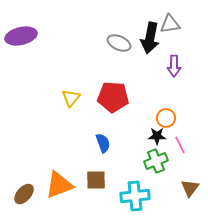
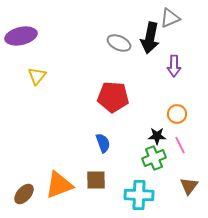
gray triangle: moved 6 px up; rotated 15 degrees counterclockwise
yellow triangle: moved 34 px left, 22 px up
orange circle: moved 11 px right, 4 px up
green cross: moved 2 px left, 3 px up
brown triangle: moved 1 px left, 2 px up
cyan cross: moved 4 px right, 1 px up; rotated 8 degrees clockwise
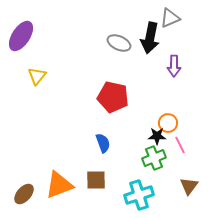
purple ellipse: rotated 44 degrees counterclockwise
red pentagon: rotated 8 degrees clockwise
orange circle: moved 9 px left, 9 px down
cyan cross: rotated 20 degrees counterclockwise
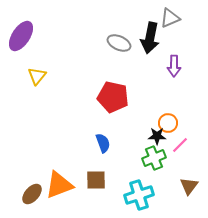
pink line: rotated 72 degrees clockwise
brown ellipse: moved 8 px right
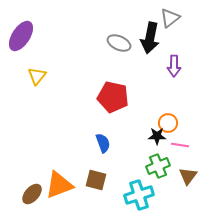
gray triangle: rotated 15 degrees counterclockwise
pink line: rotated 54 degrees clockwise
green cross: moved 4 px right, 8 px down
brown square: rotated 15 degrees clockwise
brown triangle: moved 1 px left, 10 px up
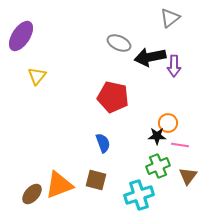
black arrow: moved 19 px down; rotated 68 degrees clockwise
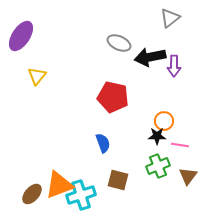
orange circle: moved 4 px left, 2 px up
brown square: moved 22 px right
cyan cross: moved 58 px left
